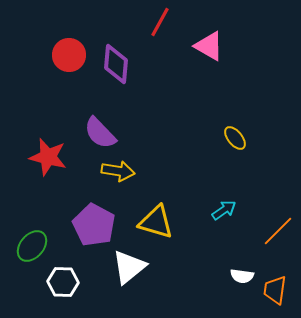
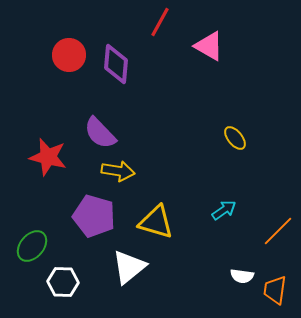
purple pentagon: moved 9 px up; rotated 12 degrees counterclockwise
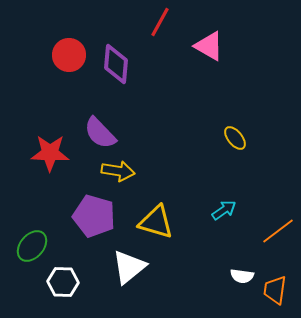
red star: moved 2 px right, 4 px up; rotated 12 degrees counterclockwise
orange line: rotated 8 degrees clockwise
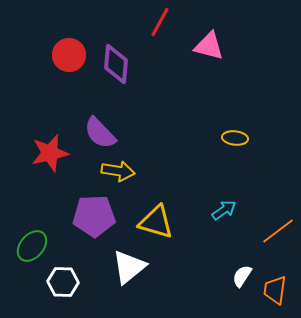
pink triangle: rotated 16 degrees counterclockwise
yellow ellipse: rotated 45 degrees counterclockwise
red star: rotated 15 degrees counterclockwise
purple pentagon: rotated 18 degrees counterclockwise
white semicircle: rotated 115 degrees clockwise
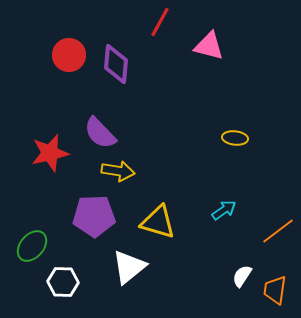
yellow triangle: moved 2 px right
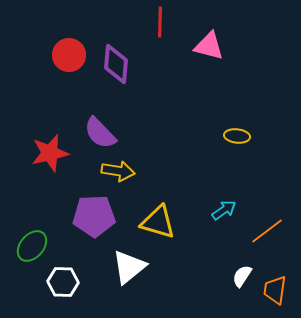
red line: rotated 28 degrees counterclockwise
yellow ellipse: moved 2 px right, 2 px up
orange line: moved 11 px left
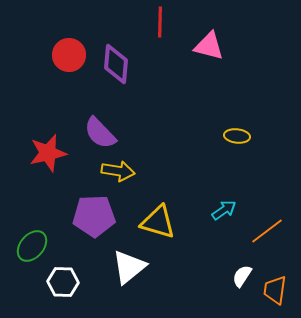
red star: moved 2 px left
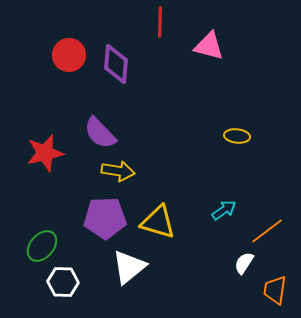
red star: moved 3 px left
purple pentagon: moved 11 px right, 2 px down
green ellipse: moved 10 px right
white semicircle: moved 2 px right, 13 px up
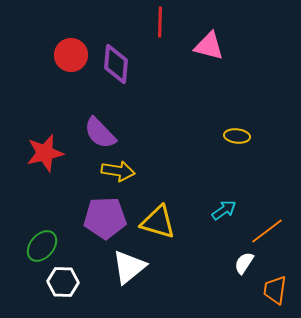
red circle: moved 2 px right
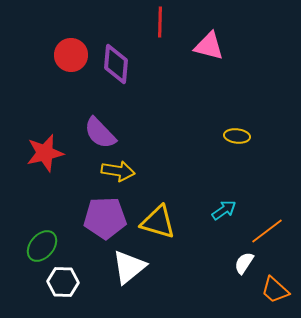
orange trapezoid: rotated 56 degrees counterclockwise
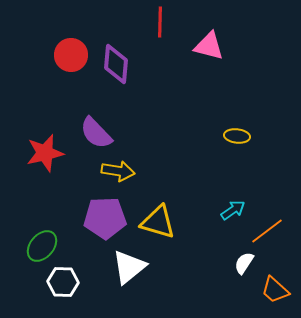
purple semicircle: moved 4 px left
cyan arrow: moved 9 px right
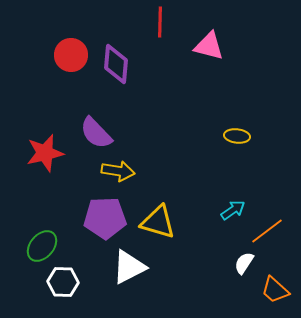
white triangle: rotated 12 degrees clockwise
